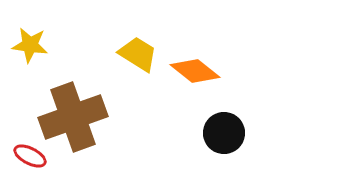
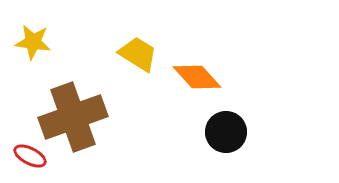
yellow star: moved 3 px right, 3 px up
orange diamond: moved 2 px right, 6 px down; rotated 9 degrees clockwise
black circle: moved 2 px right, 1 px up
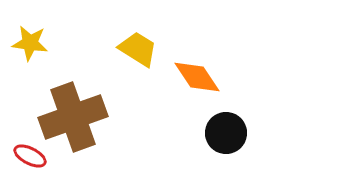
yellow star: moved 3 px left, 1 px down
yellow trapezoid: moved 5 px up
orange diamond: rotated 9 degrees clockwise
black circle: moved 1 px down
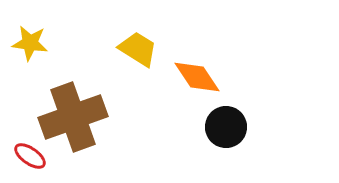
black circle: moved 6 px up
red ellipse: rotated 8 degrees clockwise
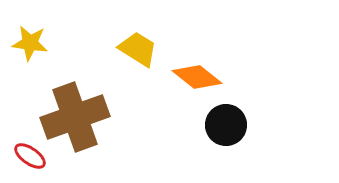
orange diamond: rotated 18 degrees counterclockwise
brown cross: moved 2 px right
black circle: moved 2 px up
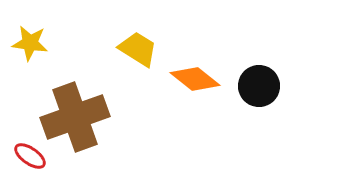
orange diamond: moved 2 px left, 2 px down
black circle: moved 33 px right, 39 px up
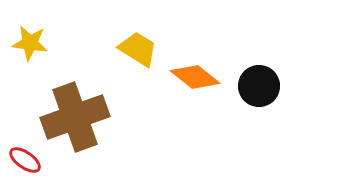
orange diamond: moved 2 px up
red ellipse: moved 5 px left, 4 px down
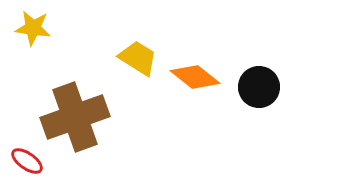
yellow star: moved 3 px right, 15 px up
yellow trapezoid: moved 9 px down
black circle: moved 1 px down
red ellipse: moved 2 px right, 1 px down
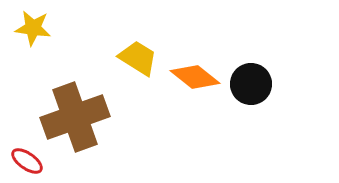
black circle: moved 8 px left, 3 px up
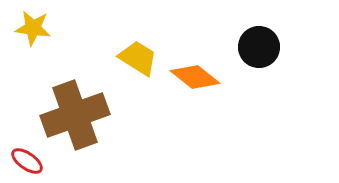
black circle: moved 8 px right, 37 px up
brown cross: moved 2 px up
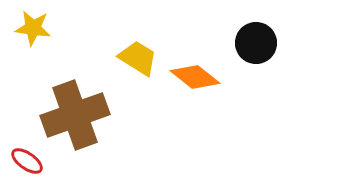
black circle: moved 3 px left, 4 px up
